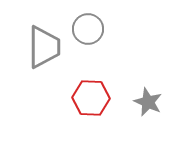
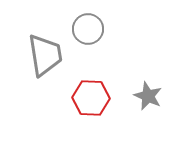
gray trapezoid: moved 1 px right, 8 px down; rotated 9 degrees counterclockwise
gray star: moved 6 px up
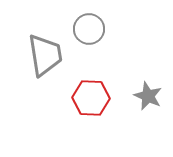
gray circle: moved 1 px right
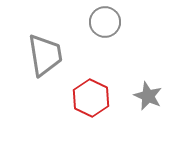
gray circle: moved 16 px right, 7 px up
red hexagon: rotated 24 degrees clockwise
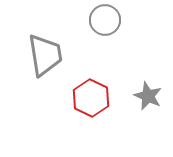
gray circle: moved 2 px up
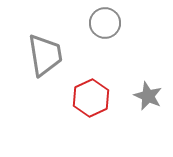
gray circle: moved 3 px down
red hexagon: rotated 9 degrees clockwise
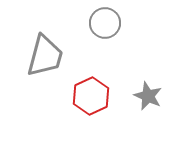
gray trapezoid: moved 1 px down; rotated 24 degrees clockwise
red hexagon: moved 2 px up
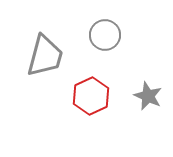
gray circle: moved 12 px down
